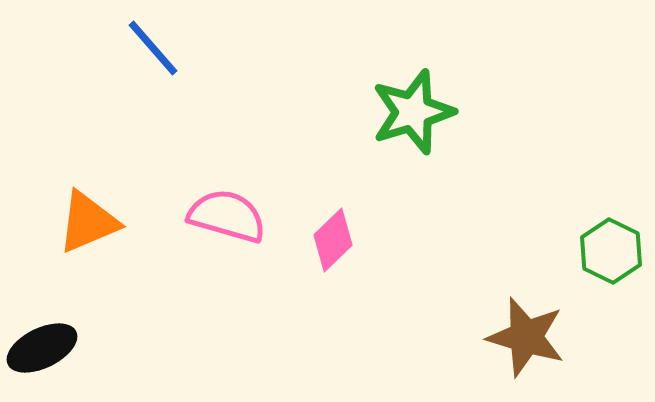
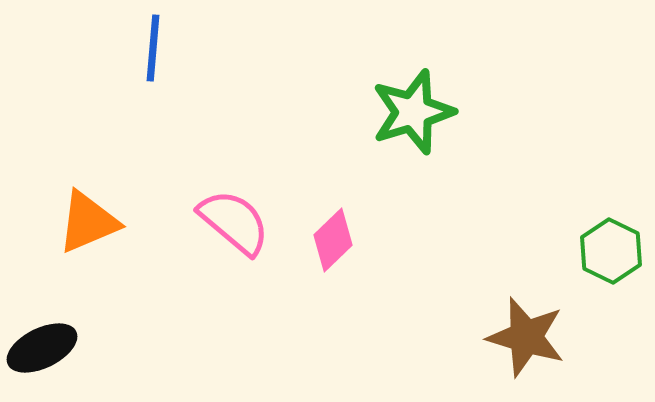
blue line: rotated 46 degrees clockwise
pink semicircle: moved 7 px right, 6 px down; rotated 24 degrees clockwise
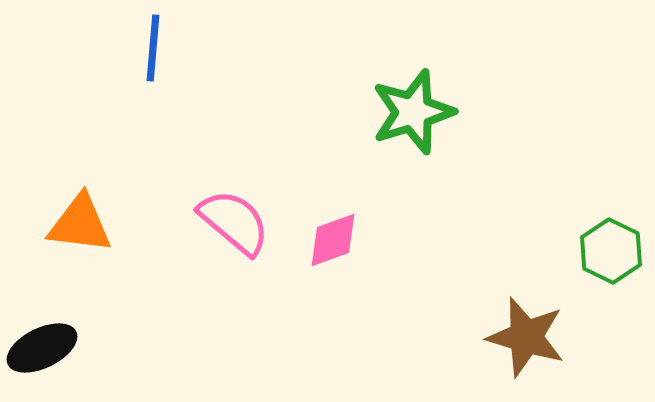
orange triangle: moved 8 px left, 2 px down; rotated 30 degrees clockwise
pink diamond: rotated 24 degrees clockwise
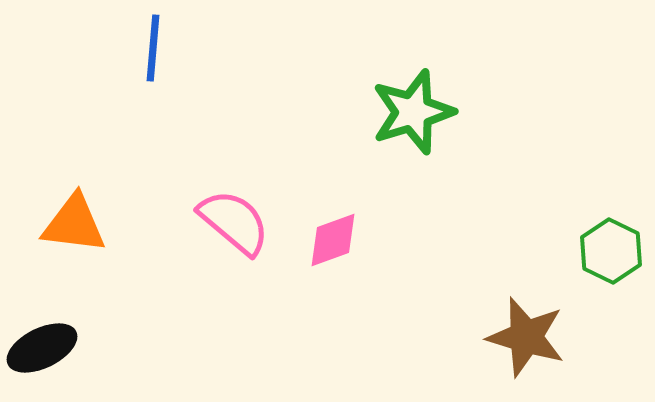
orange triangle: moved 6 px left
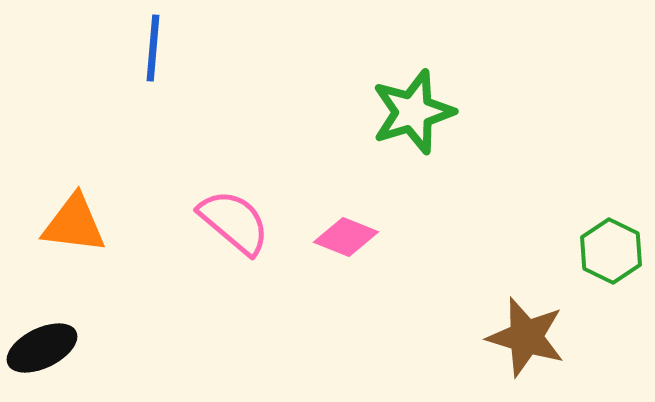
pink diamond: moved 13 px right, 3 px up; rotated 42 degrees clockwise
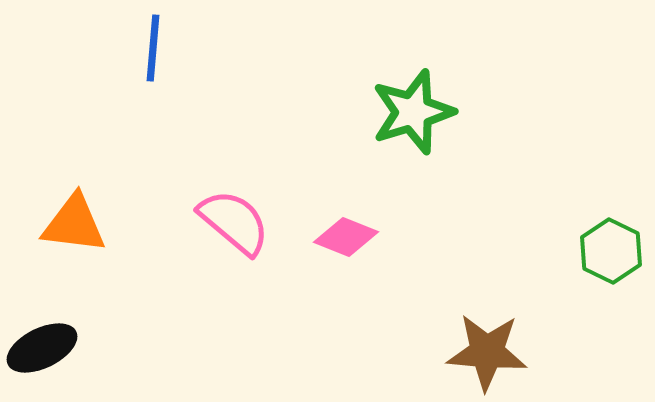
brown star: moved 39 px left, 15 px down; rotated 12 degrees counterclockwise
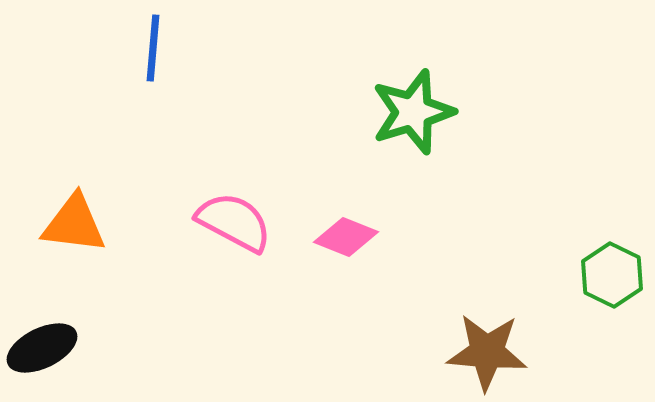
pink semicircle: rotated 12 degrees counterclockwise
green hexagon: moved 1 px right, 24 px down
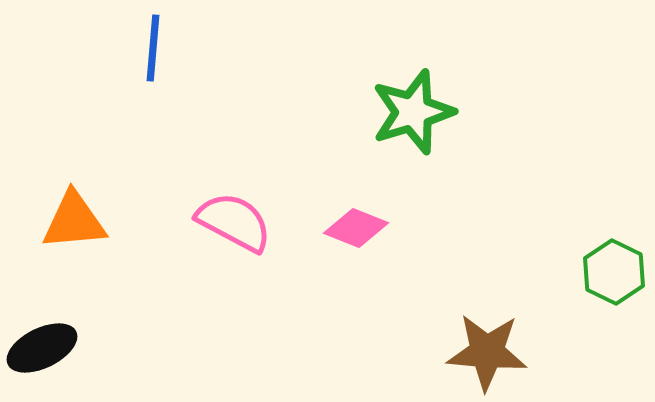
orange triangle: moved 3 px up; rotated 12 degrees counterclockwise
pink diamond: moved 10 px right, 9 px up
green hexagon: moved 2 px right, 3 px up
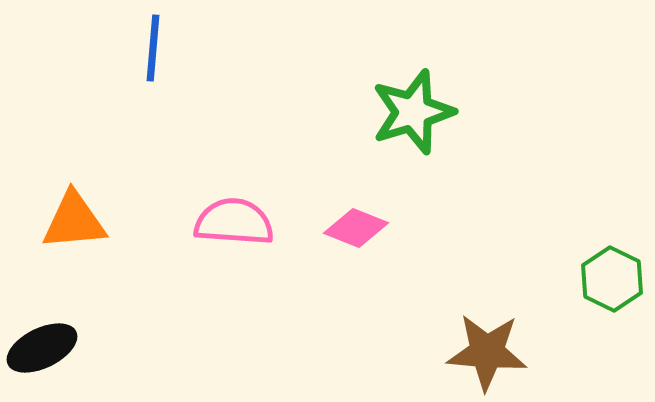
pink semicircle: rotated 24 degrees counterclockwise
green hexagon: moved 2 px left, 7 px down
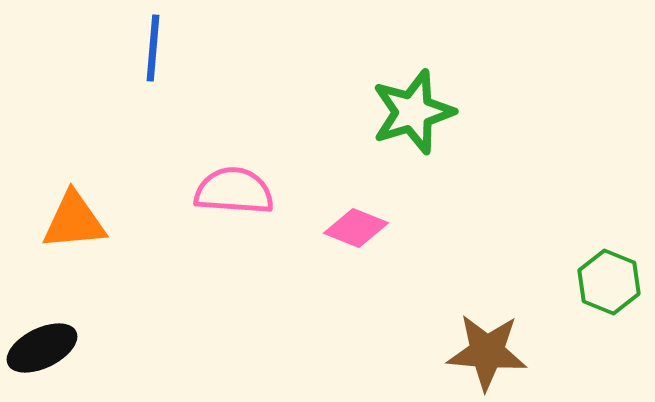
pink semicircle: moved 31 px up
green hexagon: moved 3 px left, 3 px down; rotated 4 degrees counterclockwise
